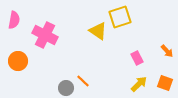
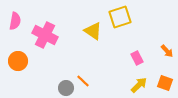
pink semicircle: moved 1 px right, 1 px down
yellow triangle: moved 5 px left
yellow arrow: moved 1 px down
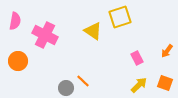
orange arrow: rotated 80 degrees clockwise
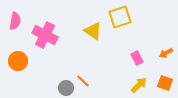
orange arrow: moved 1 px left, 2 px down; rotated 24 degrees clockwise
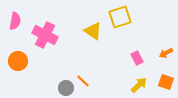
orange square: moved 1 px right, 1 px up
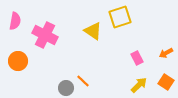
orange square: rotated 14 degrees clockwise
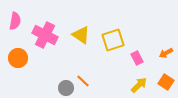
yellow square: moved 7 px left, 23 px down
yellow triangle: moved 12 px left, 4 px down
orange circle: moved 3 px up
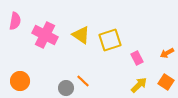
yellow square: moved 3 px left
orange arrow: moved 1 px right
orange circle: moved 2 px right, 23 px down
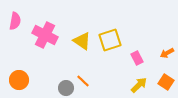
yellow triangle: moved 1 px right, 6 px down
orange circle: moved 1 px left, 1 px up
